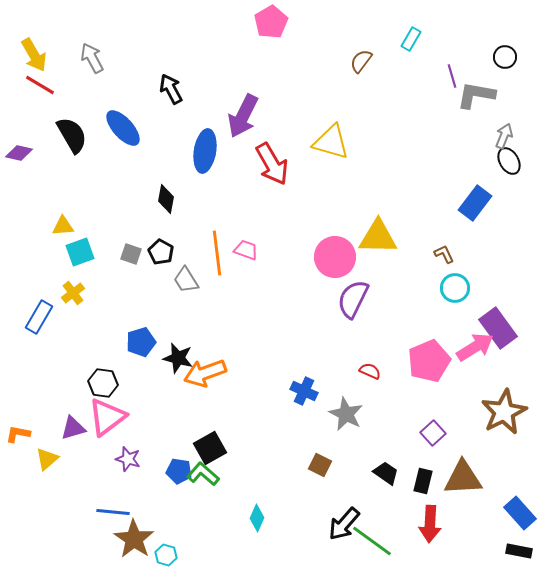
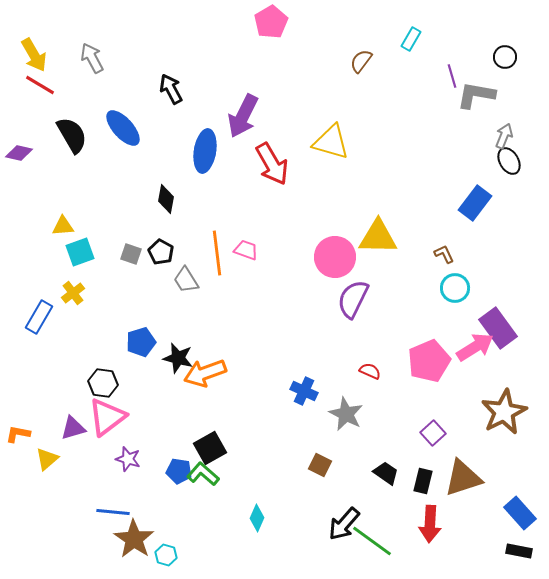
brown triangle at (463, 478): rotated 15 degrees counterclockwise
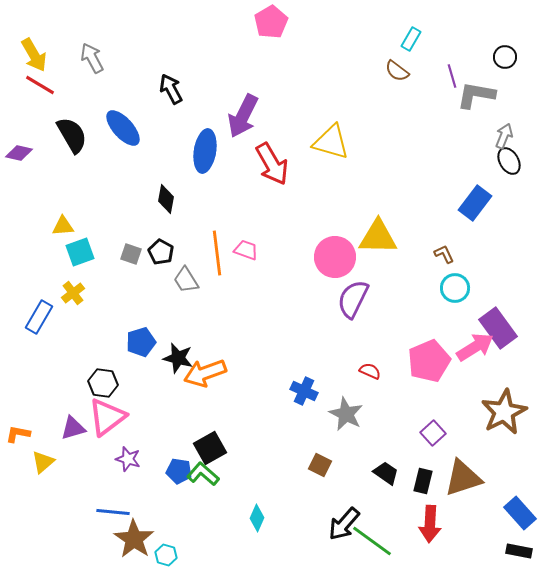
brown semicircle at (361, 61): moved 36 px right, 10 px down; rotated 90 degrees counterclockwise
yellow triangle at (47, 459): moved 4 px left, 3 px down
